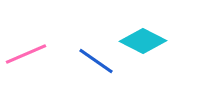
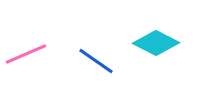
cyan diamond: moved 13 px right, 2 px down
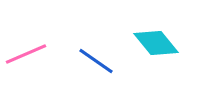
cyan diamond: rotated 24 degrees clockwise
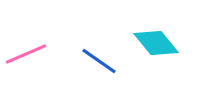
blue line: moved 3 px right
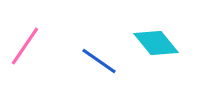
pink line: moved 1 px left, 8 px up; rotated 33 degrees counterclockwise
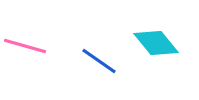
pink line: rotated 72 degrees clockwise
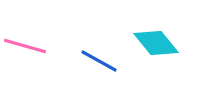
blue line: rotated 6 degrees counterclockwise
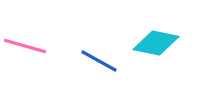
cyan diamond: rotated 39 degrees counterclockwise
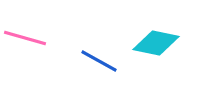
pink line: moved 8 px up
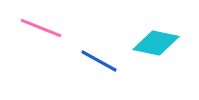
pink line: moved 16 px right, 10 px up; rotated 6 degrees clockwise
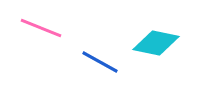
blue line: moved 1 px right, 1 px down
